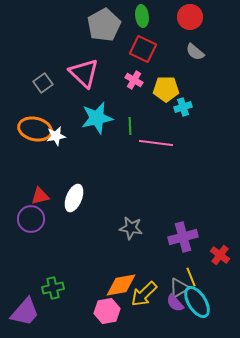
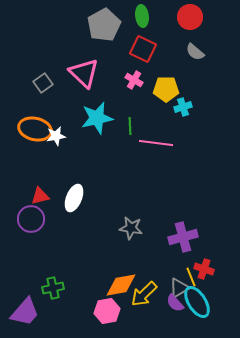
red cross: moved 16 px left, 14 px down; rotated 18 degrees counterclockwise
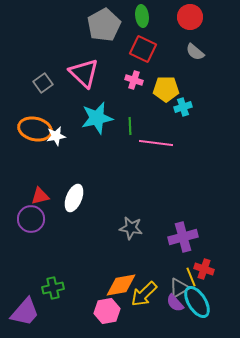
pink cross: rotated 12 degrees counterclockwise
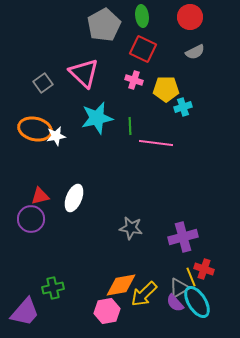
gray semicircle: rotated 66 degrees counterclockwise
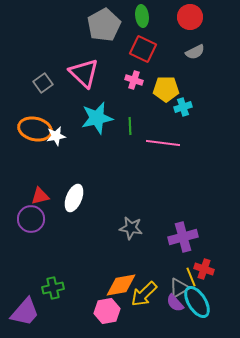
pink line: moved 7 px right
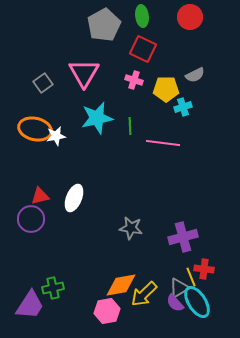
gray semicircle: moved 23 px down
pink triangle: rotated 16 degrees clockwise
red cross: rotated 12 degrees counterclockwise
purple trapezoid: moved 5 px right, 7 px up; rotated 8 degrees counterclockwise
